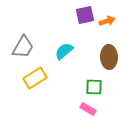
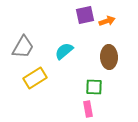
pink rectangle: rotated 49 degrees clockwise
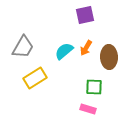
orange arrow: moved 21 px left, 27 px down; rotated 140 degrees clockwise
pink rectangle: rotated 63 degrees counterclockwise
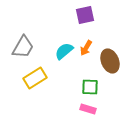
brown ellipse: moved 1 px right, 4 px down; rotated 20 degrees counterclockwise
green square: moved 4 px left
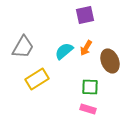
yellow rectangle: moved 2 px right, 1 px down
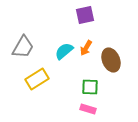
brown ellipse: moved 1 px right, 1 px up
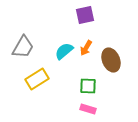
green square: moved 2 px left, 1 px up
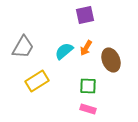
yellow rectangle: moved 2 px down
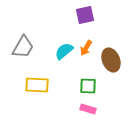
yellow rectangle: moved 4 px down; rotated 35 degrees clockwise
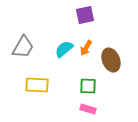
cyan semicircle: moved 2 px up
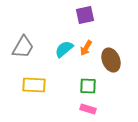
yellow rectangle: moved 3 px left
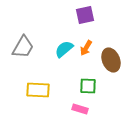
yellow rectangle: moved 4 px right, 5 px down
pink rectangle: moved 8 px left
